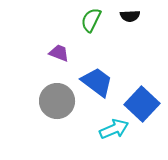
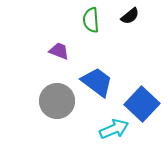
black semicircle: rotated 36 degrees counterclockwise
green semicircle: rotated 30 degrees counterclockwise
purple trapezoid: moved 2 px up
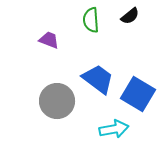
purple trapezoid: moved 10 px left, 11 px up
blue trapezoid: moved 1 px right, 3 px up
blue square: moved 4 px left, 10 px up; rotated 12 degrees counterclockwise
cyan arrow: rotated 12 degrees clockwise
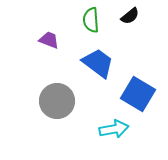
blue trapezoid: moved 16 px up
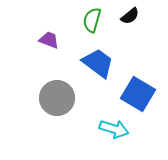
green semicircle: moved 1 px right; rotated 20 degrees clockwise
gray circle: moved 3 px up
cyan arrow: rotated 28 degrees clockwise
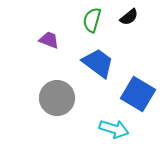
black semicircle: moved 1 px left, 1 px down
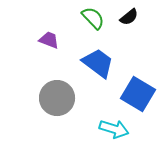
green semicircle: moved 1 px right, 2 px up; rotated 120 degrees clockwise
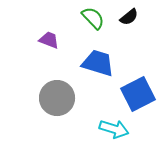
blue trapezoid: rotated 20 degrees counterclockwise
blue square: rotated 32 degrees clockwise
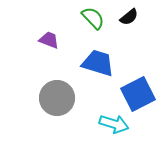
cyan arrow: moved 5 px up
